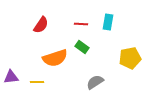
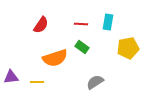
yellow pentagon: moved 2 px left, 10 px up
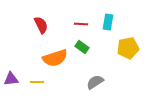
red semicircle: rotated 60 degrees counterclockwise
purple triangle: moved 2 px down
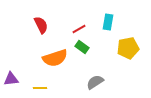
red line: moved 2 px left, 5 px down; rotated 32 degrees counterclockwise
yellow line: moved 3 px right, 6 px down
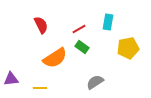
orange semicircle: rotated 15 degrees counterclockwise
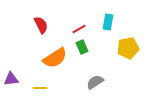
green rectangle: rotated 32 degrees clockwise
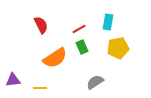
yellow pentagon: moved 10 px left
purple triangle: moved 2 px right, 1 px down
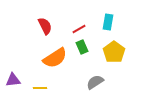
red semicircle: moved 4 px right, 1 px down
yellow pentagon: moved 4 px left, 4 px down; rotated 25 degrees counterclockwise
